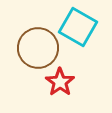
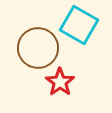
cyan square: moved 1 px right, 2 px up
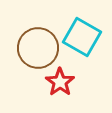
cyan square: moved 3 px right, 12 px down
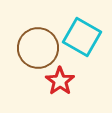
red star: moved 1 px up
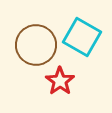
brown circle: moved 2 px left, 3 px up
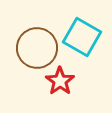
brown circle: moved 1 px right, 3 px down
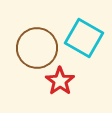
cyan square: moved 2 px right, 1 px down
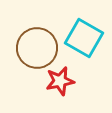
red star: rotated 24 degrees clockwise
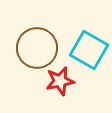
cyan square: moved 5 px right, 12 px down
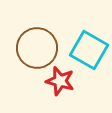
red star: rotated 28 degrees clockwise
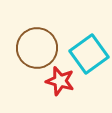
cyan square: moved 4 px down; rotated 24 degrees clockwise
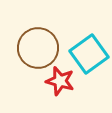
brown circle: moved 1 px right
